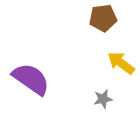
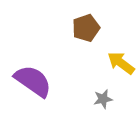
brown pentagon: moved 17 px left, 10 px down; rotated 12 degrees counterclockwise
purple semicircle: moved 2 px right, 2 px down
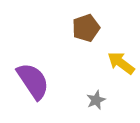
purple semicircle: rotated 21 degrees clockwise
gray star: moved 7 px left, 1 px down; rotated 12 degrees counterclockwise
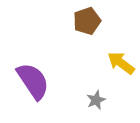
brown pentagon: moved 1 px right, 7 px up
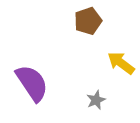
brown pentagon: moved 1 px right
purple semicircle: moved 1 px left, 2 px down
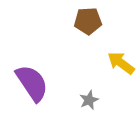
brown pentagon: rotated 16 degrees clockwise
gray star: moved 7 px left
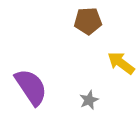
purple semicircle: moved 1 px left, 4 px down
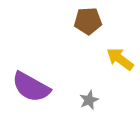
yellow arrow: moved 1 px left, 4 px up
purple semicircle: rotated 153 degrees clockwise
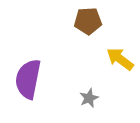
purple semicircle: moved 3 px left, 8 px up; rotated 72 degrees clockwise
gray star: moved 2 px up
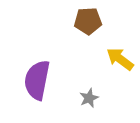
purple semicircle: moved 9 px right, 1 px down
